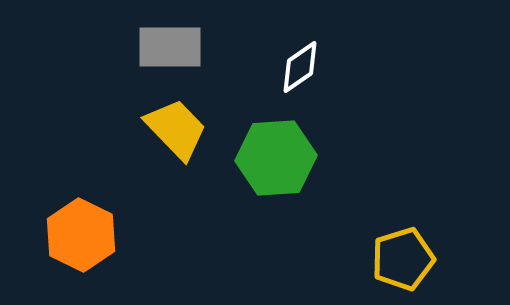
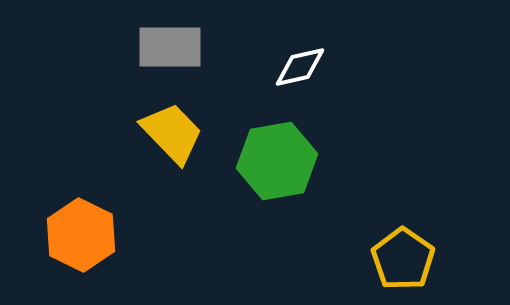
white diamond: rotated 22 degrees clockwise
yellow trapezoid: moved 4 px left, 4 px down
green hexagon: moved 1 px right, 3 px down; rotated 6 degrees counterclockwise
yellow pentagon: rotated 20 degrees counterclockwise
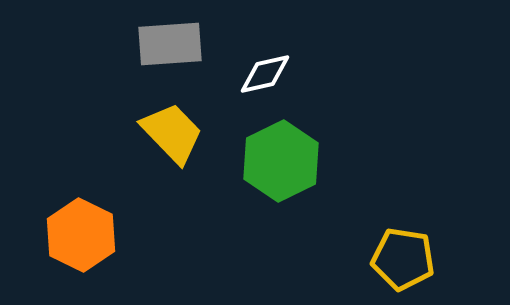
gray rectangle: moved 3 px up; rotated 4 degrees counterclockwise
white diamond: moved 35 px left, 7 px down
green hexagon: moved 4 px right; rotated 16 degrees counterclockwise
yellow pentagon: rotated 26 degrees counterclockwise
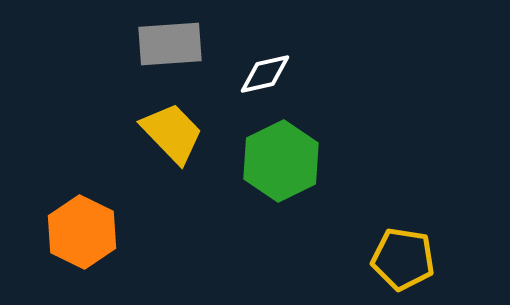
orange hexagon: moved 1 px right, 3 px up
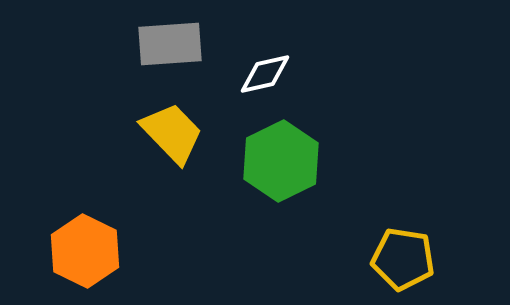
orange hexagon: moved 3 px right, 19 px down
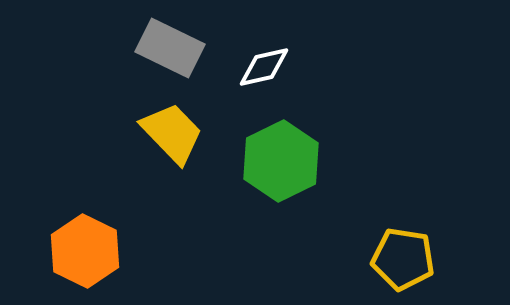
gray rectangle: moved 4 px down; rotated 30 degrees clockwise
white diamond: moved 1 px left, 7 px up
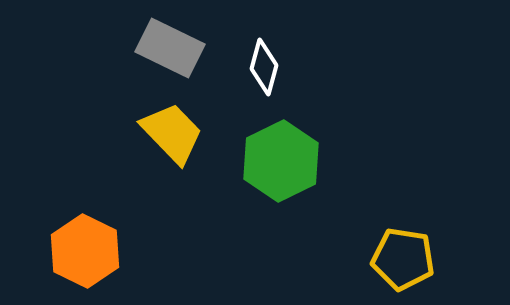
white diamond: rotated 62 degrees counterclockwise
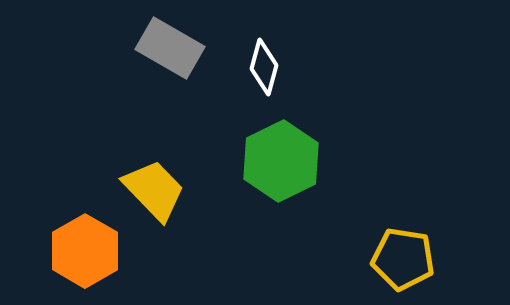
gray rectangle: rotated 4 degrees clockwise
yellow trapezoid: moved 18 px left, 57 px down
orange hexagon: rotated 4 degrees clockwise
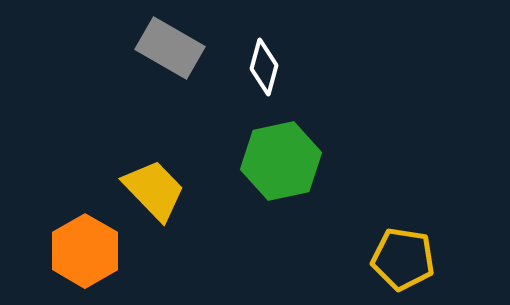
green hexagon: rotated 14 degrees clockwise
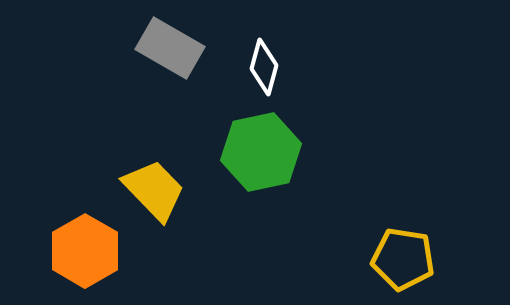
green hexagon: moved 20 px left, 9 px up
